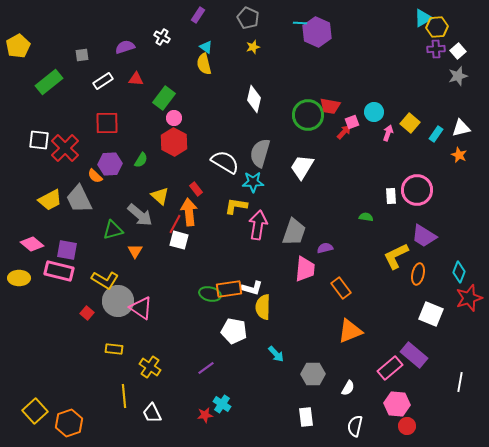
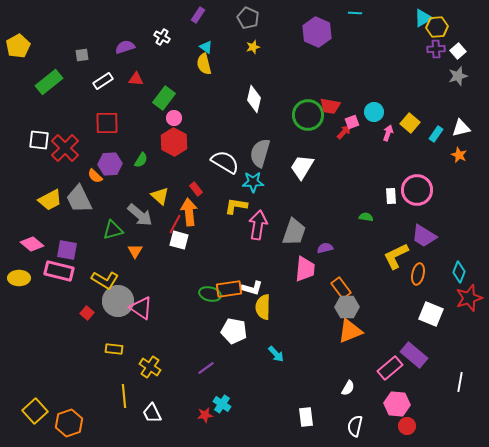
cyan line at (300, 23): moved 55 px right, 10 px up
gray hexagon at (313, 374): moved 34 px right, 67 px up
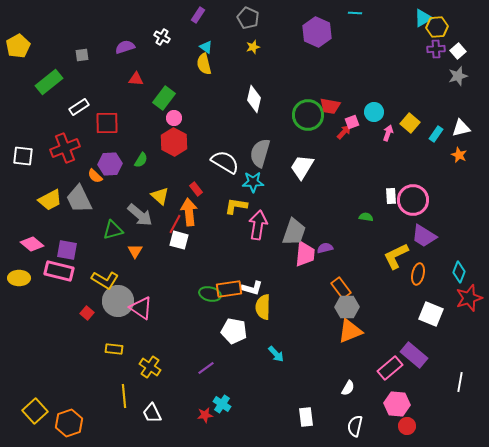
white rectangle at (103, 81): moved 24 px left, 26 px down
white square at (39, 140): moved 16 px left, 16 px down
red cross at (65, 148): rotated 24 degrees clockwise
pink circle at (417, 190): moved 4 px left, 10 px down
pink trapezoid at (305, 269): moved 15 px up
